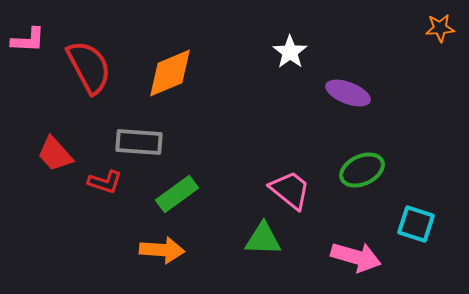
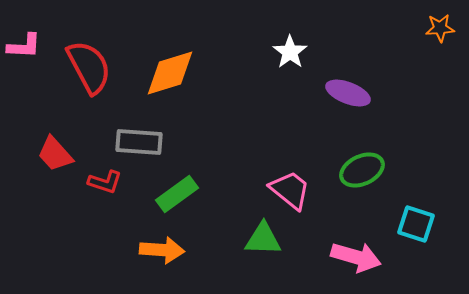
pink L-shape: moved 4 px left, 6 px down
orange diamond: rotated 6 degrees clockwise
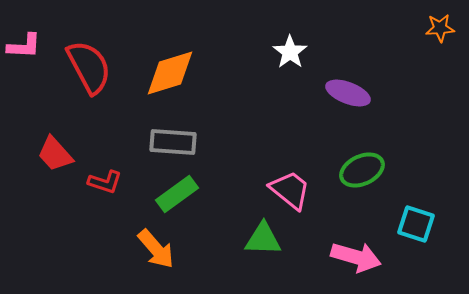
gray rectangle: moved 34 px right
orange arrow: moved 6 px left, 1 px up; rotated 45 degrees clockwise
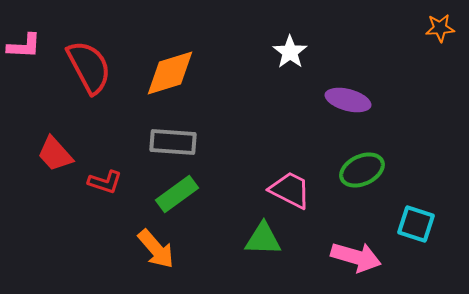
purple ellipse: moved 7 px down; rotated 6 degrees counterclockwise
pink trapezoid: rotated 12 degrees counterclockwise
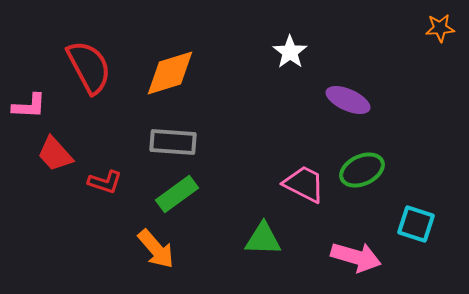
pink L-shape: moved 5 px right, 60 px down
purple ellipse: rotated 9 degrees clockwise
pink trapezoid: moved 14 px right, 6 px up
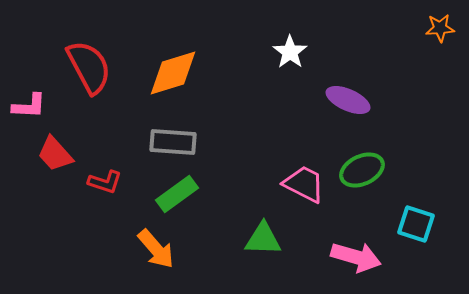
orange diamond: moved 3 px right
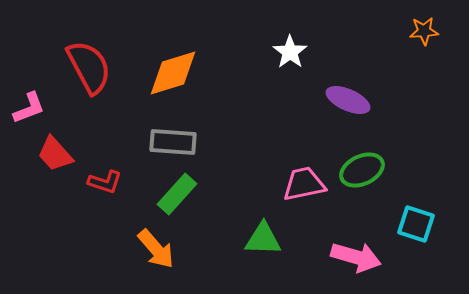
orange star: moved 16 px left, 3 px down
pink L-shape: moved 2 px down; rotated 24 degrees counterclockwise
pink trapezoid: rotated 39 degrees counterclockwise
green rectangle: rotated 12 degrees counterclockwise
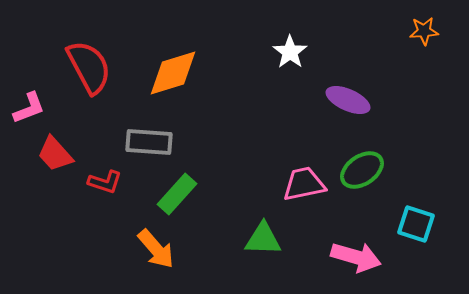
gray rectangle: moved 24 px left
green ellipse: rotated 9 degrees counterclockwise
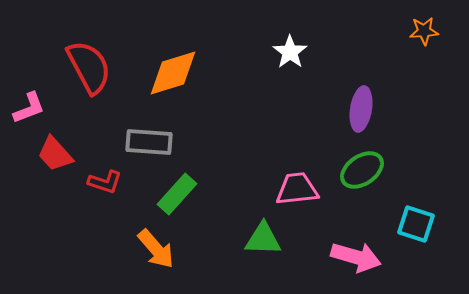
purple ellipse: moved 13 px right, 9 px down; rotated 75 degrees clockwise
pink trapezoid: moved 7 px left, 5 px down; rotated 6 degrees clockwise
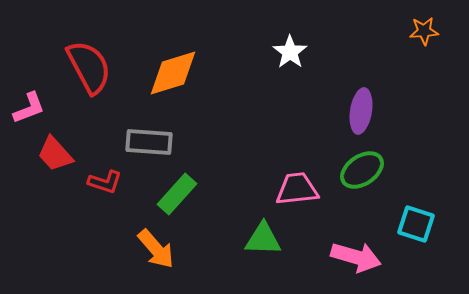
purple ellipse: moved 2 px down
